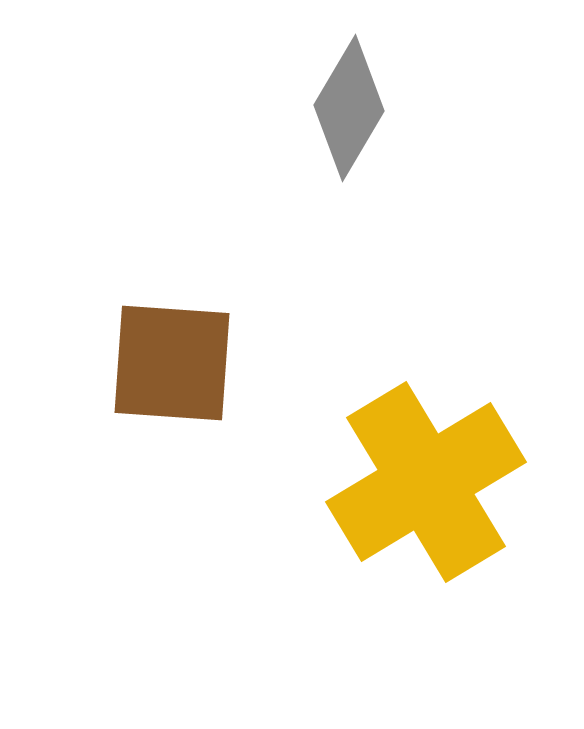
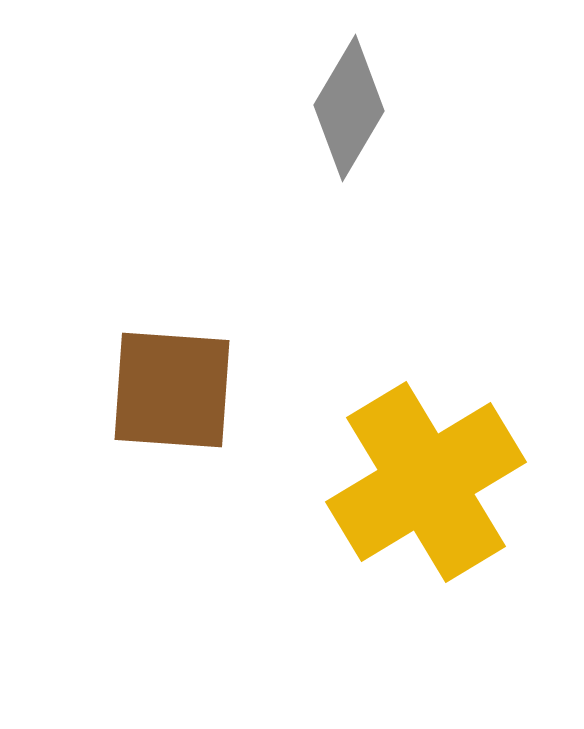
brown square: moved 27 px down
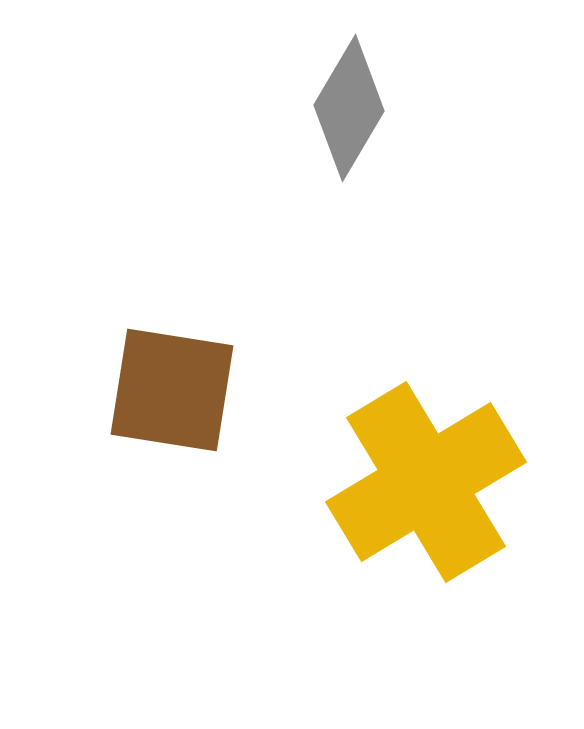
brown square: rotated 5 degrees clockwise
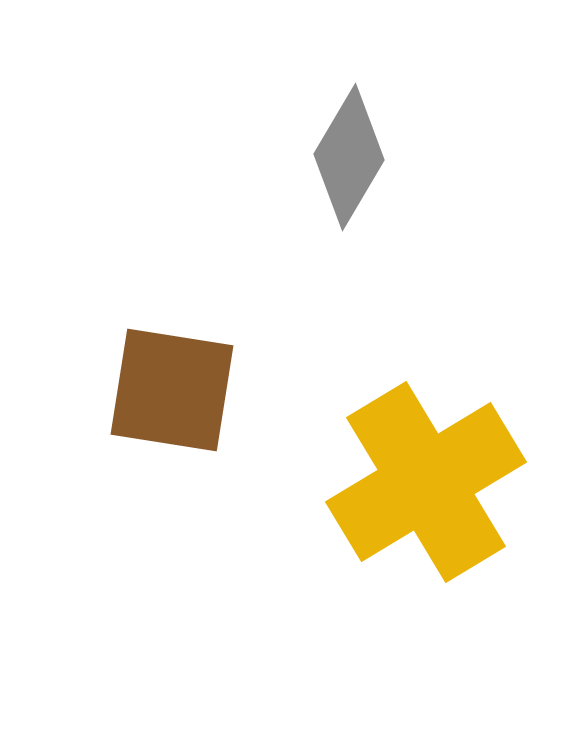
gray diamond: moved 49 px down
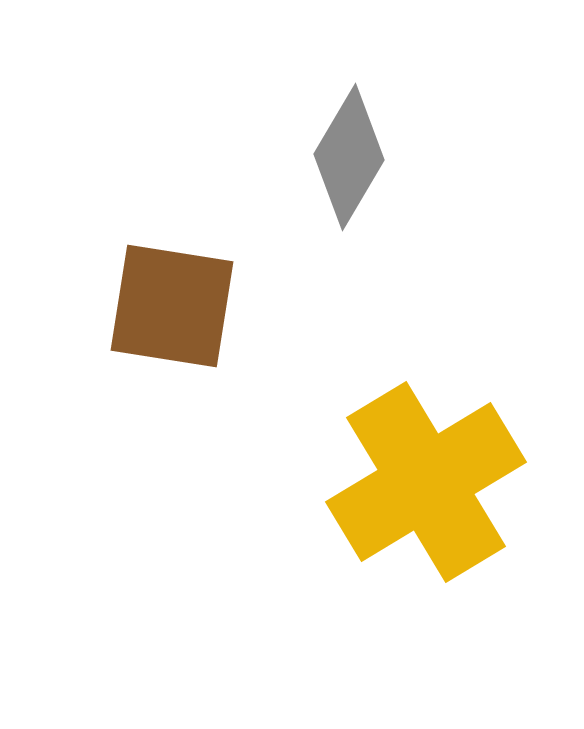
brown square: moved 84 px up
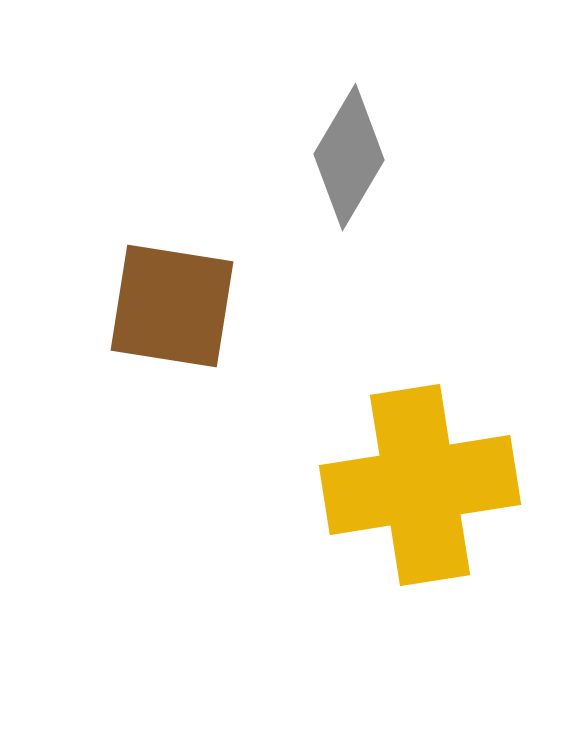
yellow cross: moved 6 px left, 3 px down; rotated 22 degrees clockwise
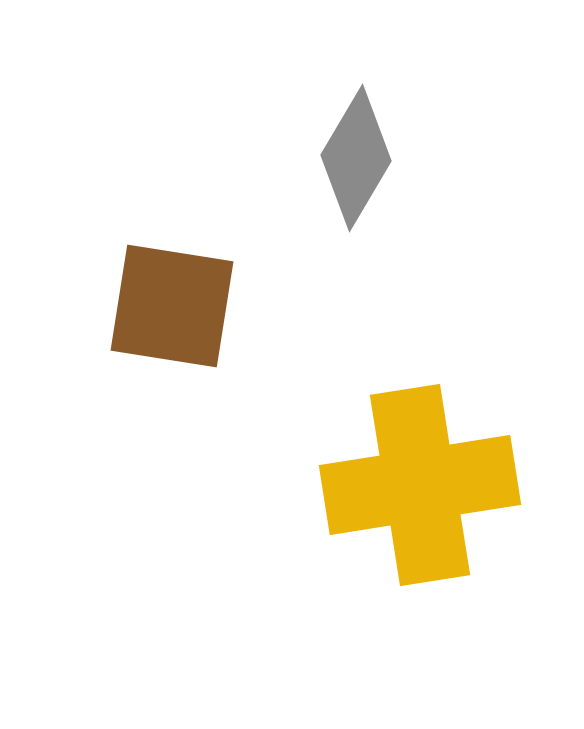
gray diamond: moved 7 px right, 1 px down
